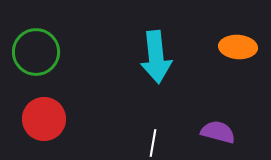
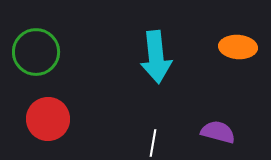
red circle: moved 4 px right
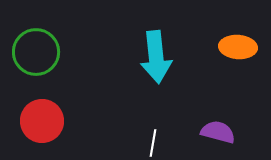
red circle: moved 6 px left, 2 px down
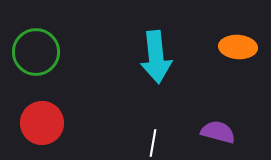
red circle: moved 2 px down
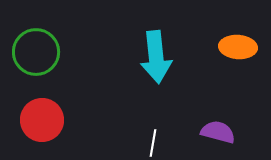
red circle: moved 3 px up
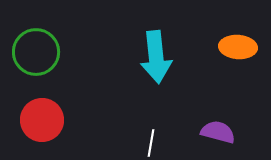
white line: moved 2 px left
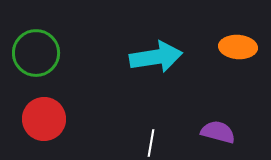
green circle: moved 1 px down
cyan arrow: rotated 93 degrees counterclockwise
red circle: moved 2 px right, 1 px up
